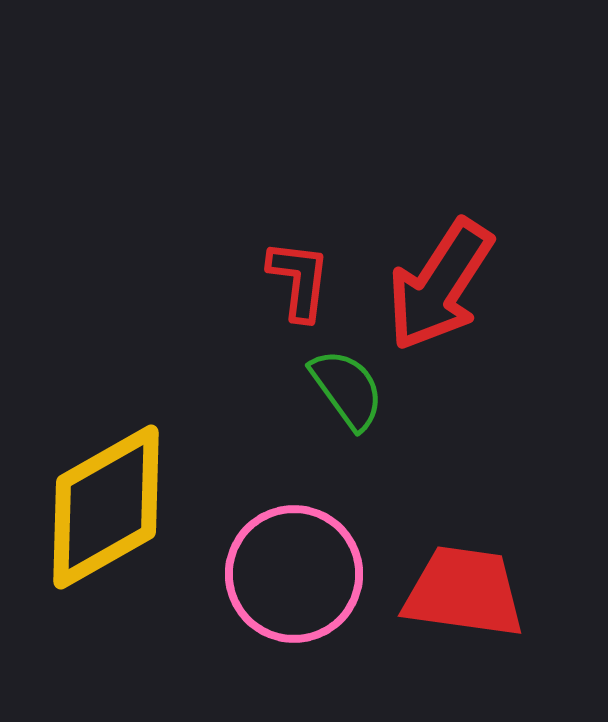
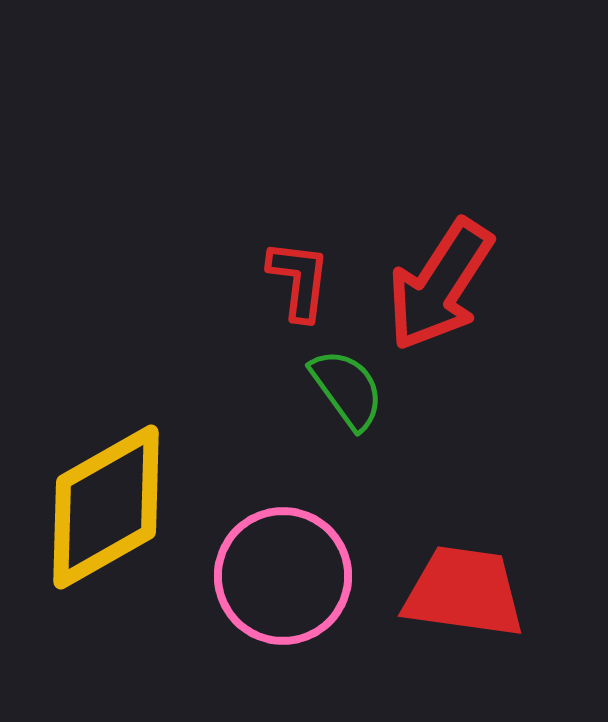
pink circle: moved 11 px left, 2 px down
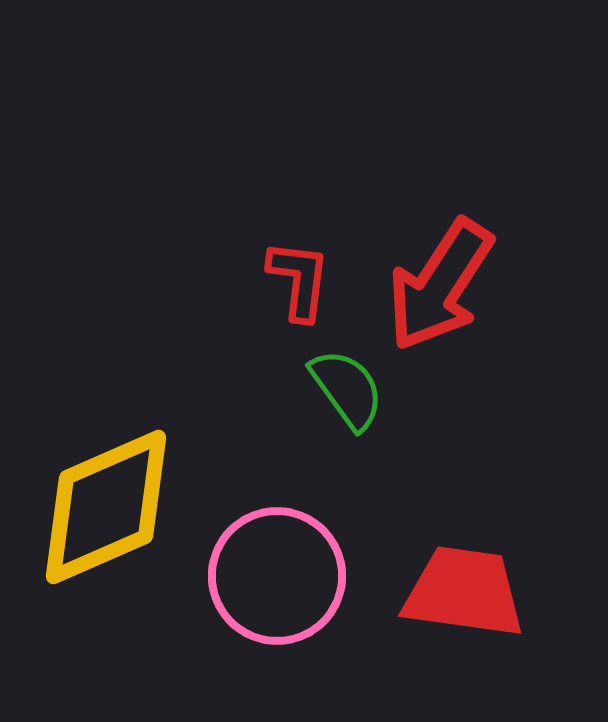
yellow diamond: rotated 6 degrees clockwise
pink circle: moved 6 px left
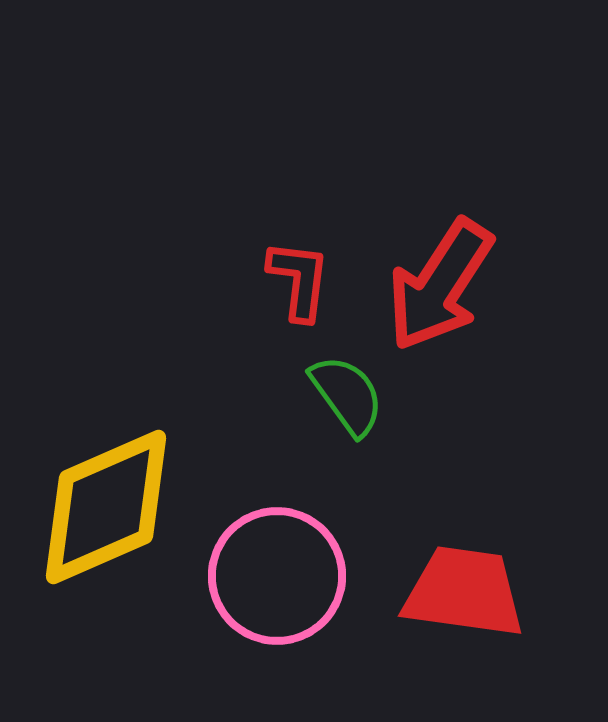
green semicircle: moved 6 px down
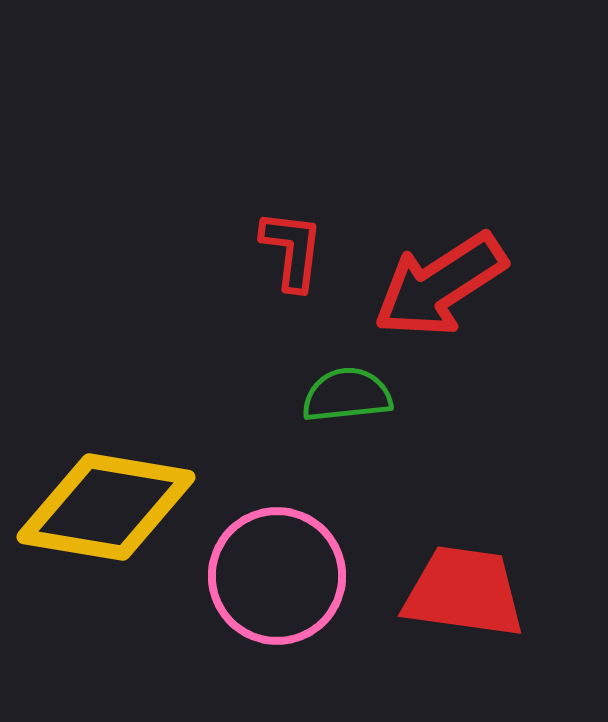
red L-shape: moved 7 px left, 30 px up
red arrow: rotated 24 degrees clockwise
green semicircle: rotated 60 degrees counterclockwise
yellow diamond: rotated 33 degrees clockwise
